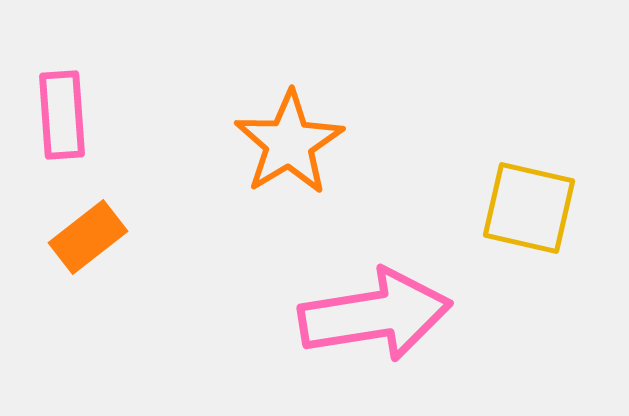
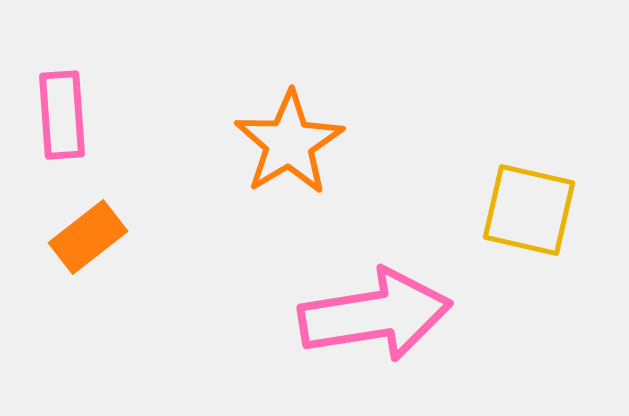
yellow square: moved 2 px down
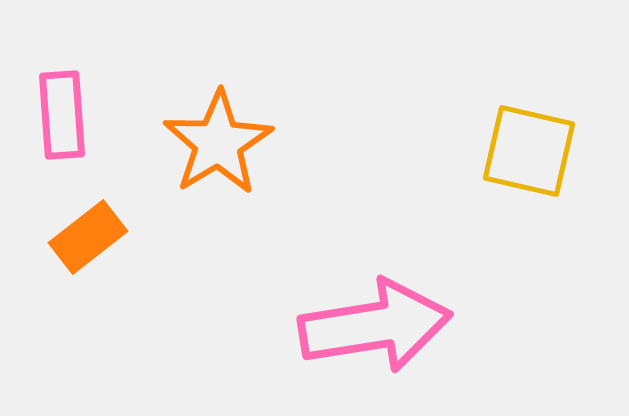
orange star: moved 71 px left
yellow square: moved 59 px up
pink arrow: moved 11 px down
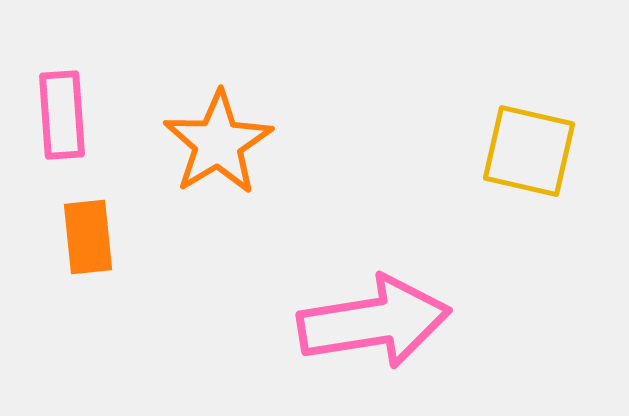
orange rectangle: rotated 58 degrees counterclockwise
pink arrow: moved 1 px left, 4 px up
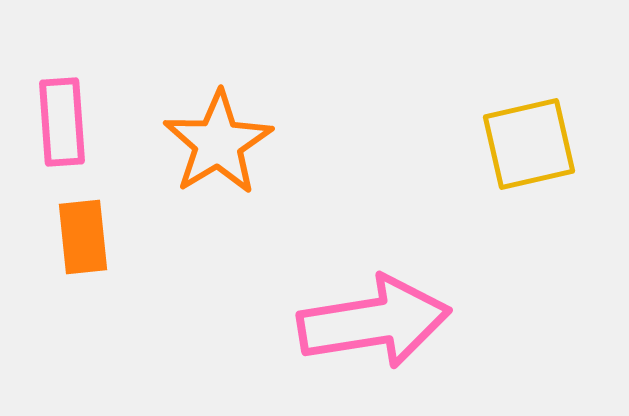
pink rectangle: moved 7 px down
yellow square: moved 7 px up; rotated 26 degrees counterclockwise
orange rectangle: moved 5 px left
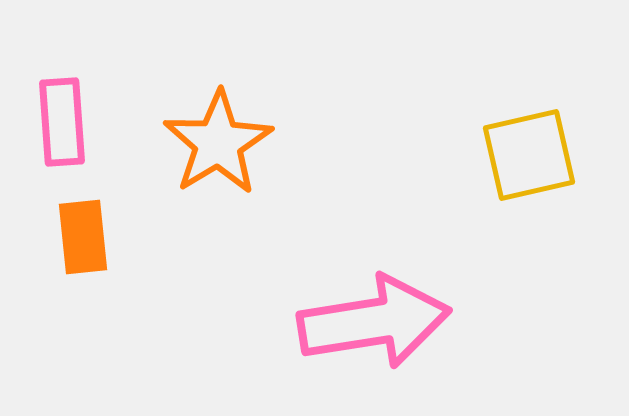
yellow square: moved 11 px down
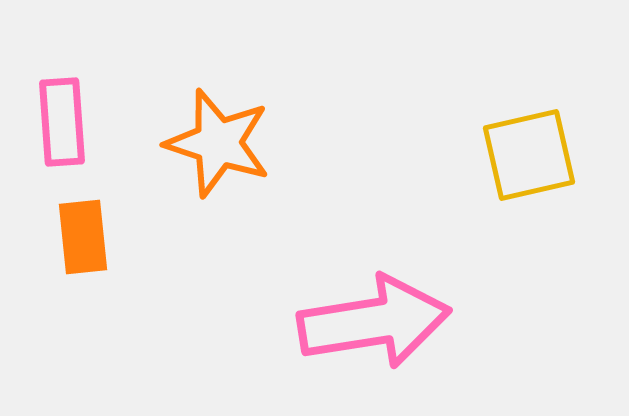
orange star: rotated 23 degrees counterclockwise
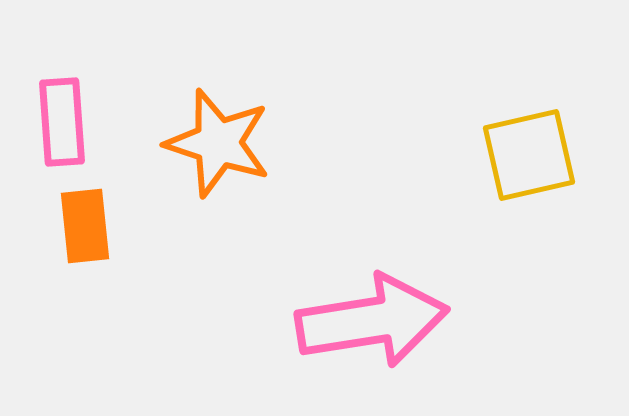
orange rectangle: moved 2 px right, 11 px up
pink arrow: moved 2 px left, 1 px up
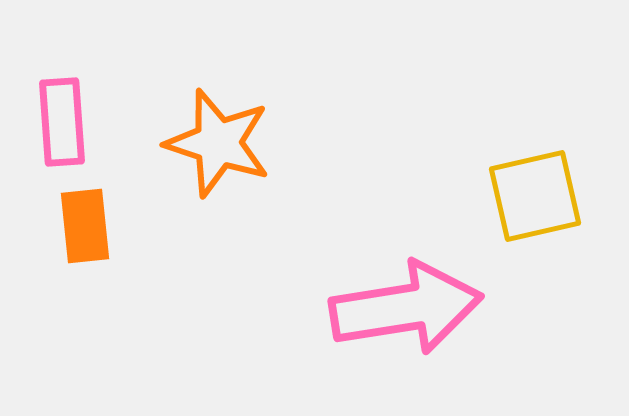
yellow square: moved 6 px right, 41 px down
pink arrow: moved 34 px right, 13 px up
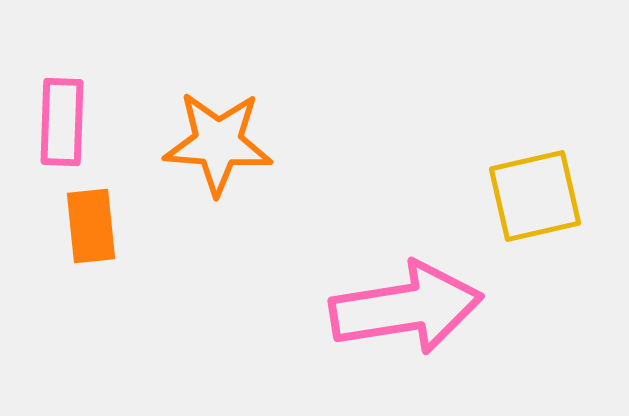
pink rectangle: rotated 6 degrees clockwise
orange star: rotated 14 degrees counterclockwise
orange rectangle: moved 6 px right
